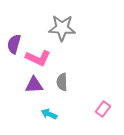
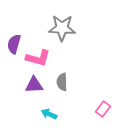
pink L-shape: rotated 10 degrees counterclockwise
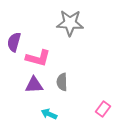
gray star: moved 8 px right, 5 px up
purple semicircle: moved 2 px up
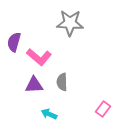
pink L-shape: moved 1 px right, 1 px up; rotated 25 degrees clockwise
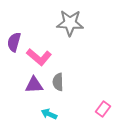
gray semicircle: moved 4 px left
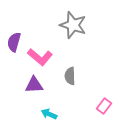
gray star: moved 3 px right, 2 px down; rotated 16 degrees clockwise
pink L-shape: moved 1 px right
gray semicircle: moved 12 px right, 6 px up
pink rectangle: moved 1 px right, 3 px up
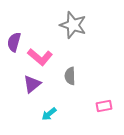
purple triangle: moved 2 px left, 1 px up; rotated 36 degrees counterclockwise
pink rectangle: rotated 42 degrees clockwise
cyan arrow: rotated 63 degrees counterclockwise
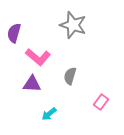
purple semicircle: moved 9 px up
pink L-shape: moved 2 px left
gray semicircle: rotated 18 degrees clockwise
purple triangle: rotated 42 degrees clockwise
pink rectangle: moved 3 px left, 4 px up; rotated 42 degrees counterclockwise
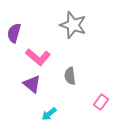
gray semicircle: rotated 24 degrees counterclockwise
purple triangle: rotated 36 degrees clockwise
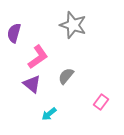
pink L-shape: rotated 75 degrees counterclockwise
gray semicircle: moved 4 px left; rotated 48 degrees clockwise
